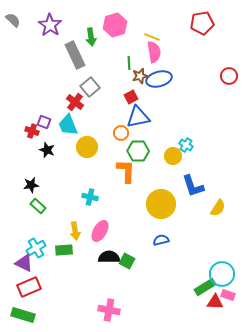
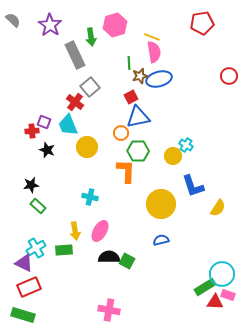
red cross at (32, 131): rotated 24 degrees counterclockwise
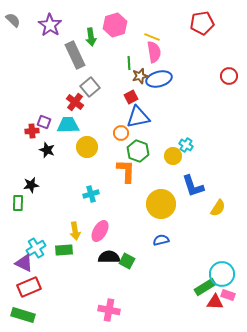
cyan trapezoid at (68, 125): rotated 110 degrees clockwise
green hexagon at (138, 151): rotated 20 degrees clockwise
cyan cross at (90, 197): moved 1 px right, 3 px up; rotated 28 degrees counterclockwise
green rectangle at (38, 206): moved 20 px left, 3 px up; rotated 49 degrees clockwise
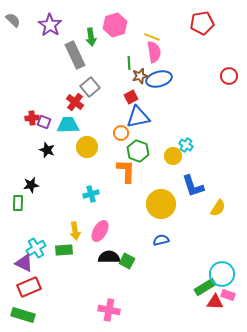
red cross at (32, 131): moved 13 px up
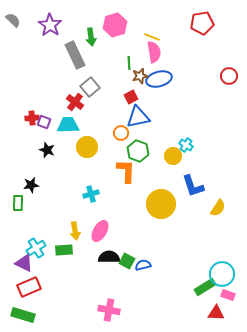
blue semicircle at (161, 240): moved 18 px left, 25 px down
red triangle at (215, 302): moved 1 px right, 11 px down
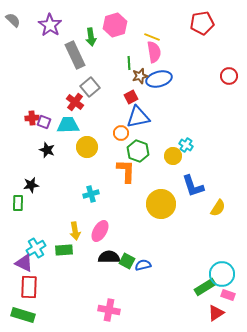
red rectangle at (29, 287): rotated 65 degrees counterclockwise
red triangle at (216, 313): rotated 36 degrees counterclockwise
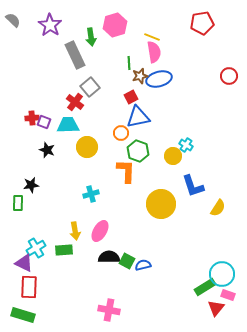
red triangle at (216, 313): moved 5 px up; rotated 18 degrees counterclockwise
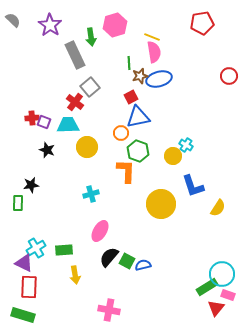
yellow arrow at (75, 231): moved 44 px down
black semicircle at (109, 257): rotated 50 degrees counterclockwise
green rectangle at (205, 287): moved 2 px right
